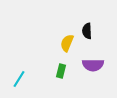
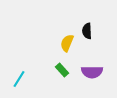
purple semicircle: moved 1 px left, 7 px down
green rectangle: moved 1 px right, 1 px up; rotated 56 degrees counterclockwise
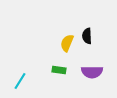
black semicircle: moved 5 px down
green rectangle: moved 3 px left; rotated 40 degrees counterclockwise
cyan line: moved 1 px right, 2 px down
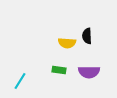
yellow semicircle: rotated 108 degrees counterclockwise
purple semicircle: moved 3 px left
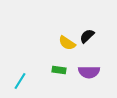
black semicircle: rotated 49 degrees clockwise
yellow semicircle: rotated 30 degrees clockwise
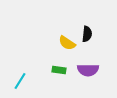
black semicircle: moved 2 px up; rotated 140 degrees clockwise
purple semicircle: moved 1 px left, 2 px up
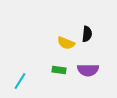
yellow semicircle: moved 1 px left; rotated 12 degrees counterclockwise
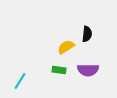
yellow semicircle: moved 4 px down; rotated 126 degrees clockwise
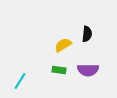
yellow semicircle: moved 3 px left, 2 px up
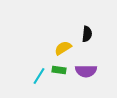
yellow semicircle: moved 3 px down
purple semicircle: moved 2 px left, 1 px down
cyan line: moved 19 px right, 5 px up
